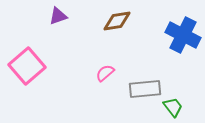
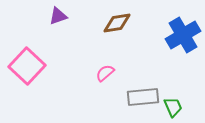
brown diamond: moved 2 px down
blue cross: rotated 32 degrees clockwise
pink square: rotated 6 degrees counterclockwise
gray rectangle: moved 2 px left, 8 px down
green trapezoid: rotated 15 degrees clockwise
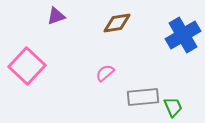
purple triangle: moved 2 px left
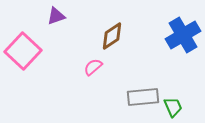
brown diamond: moved 5 px left, 13 px down; rotated 24 degrees counterclockwise
pink square: moved 4 px left, 15 px up
pink semicircle: moved 12 px left, 6 px up
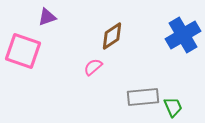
purple triangle: moved 9 px left, 1 px down
pink square: rotated 24 degrees counterclockwise
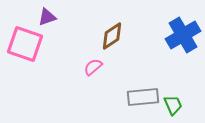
pink square: moved 2 px right, 7 px up
green trapezoid: moved 2 px up
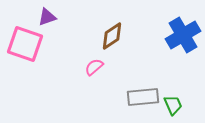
pink semicircle: moved 1 px right
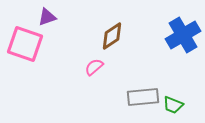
green trapezoid: rotated 135 degrees clockwise
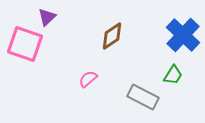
purple triangle: rotated 24 degrees counterclockwise
blue cross: rotated 16 degrees counterclockwise
pink semicircle: moved 6 px left, 12 px down
gray rectangle: rotated 32 degrees clockwise
green trapezoid: moved 30 px up; rotated 80 degrees counterclockwise
